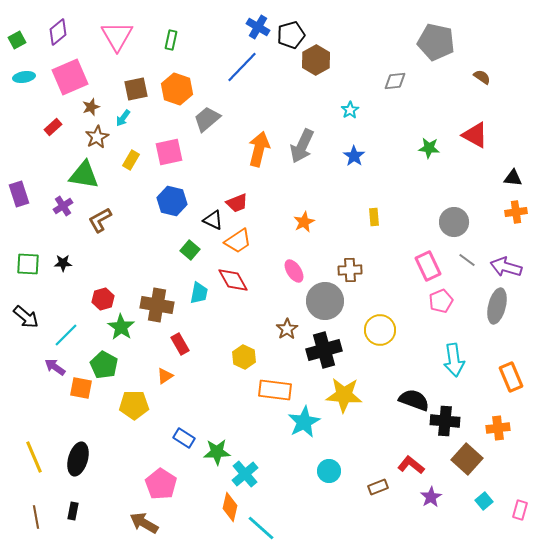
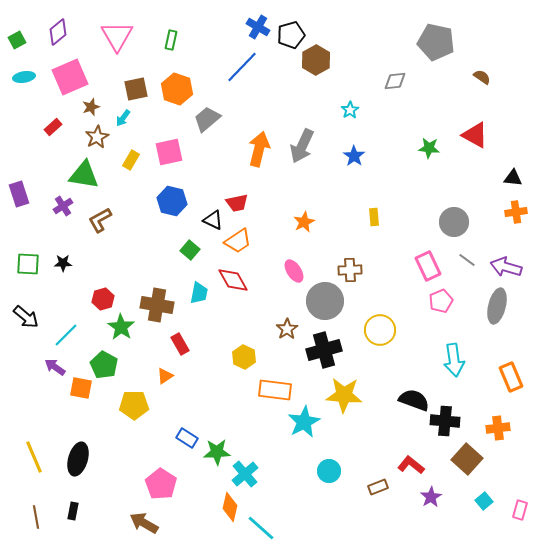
red trapezoid at (237, 203): rotated 10 degrees clockwise
blue rectangle at (184, 438): moved 3 px right
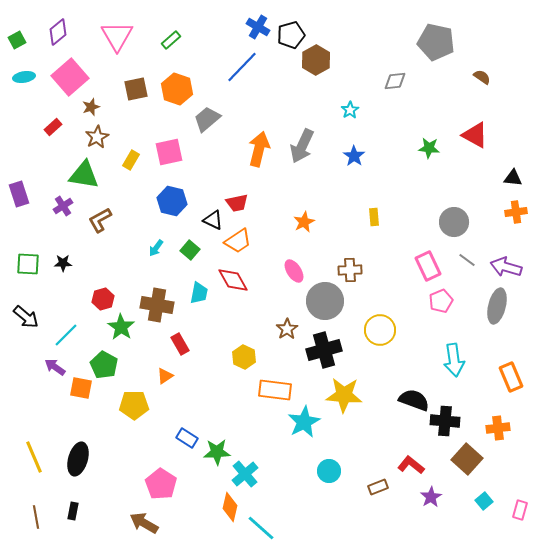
green rectangle at (171, 40): rotated 36 degrees clockwise
pink square at (70, 77): rotated 18 degrees counterclockwise
cyan arrow at (123, 118): moved 33 px right, 130 px down
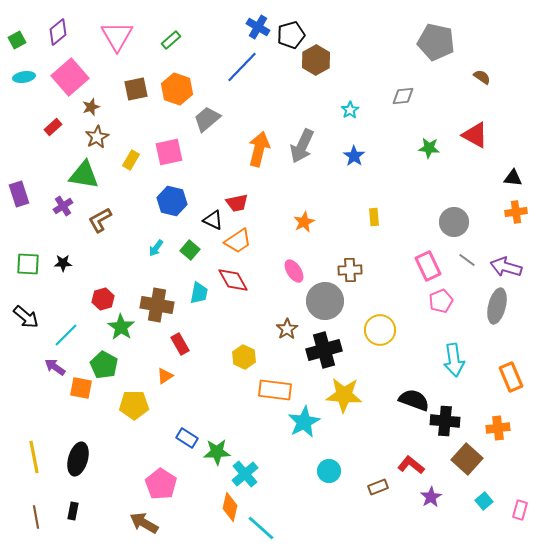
gray diamond at (395, 81): moved 8 px right, 15 px down
yellow line at (34, 457): rotated 12 degrees clockwise
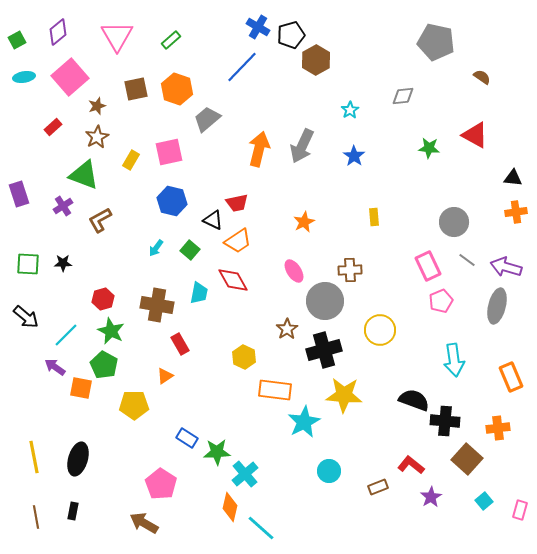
brown star at (91, 107): moved 6 px right, 1 px up
green triangle at (84, 175): rotated 12 degrees clockwise
green star at (121, 327): moved 10 px left, 4 px down; rotated 8 degrees counterclockwise
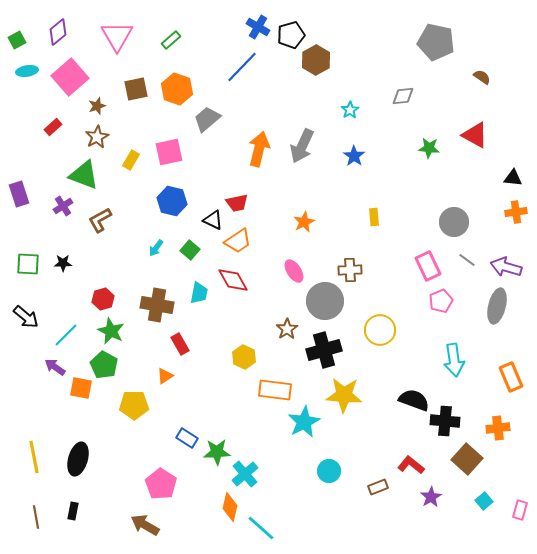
cyan ellipse at (24, 77): moved 3 px right, 6 px up
brown arrow at (144, 523): moved 1 px right, 2 px down
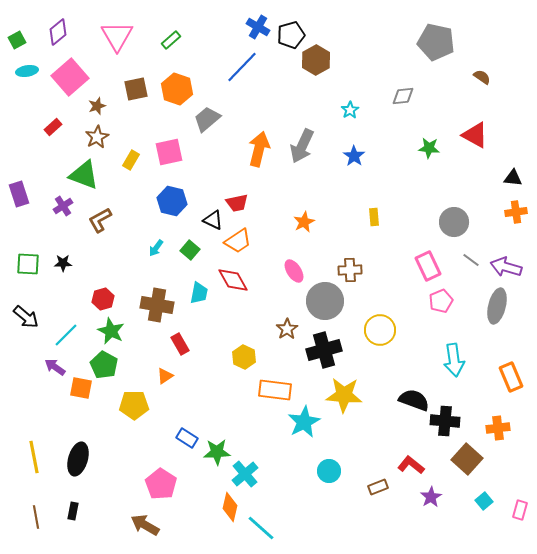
gray line at (467, 260): moved 4 px right
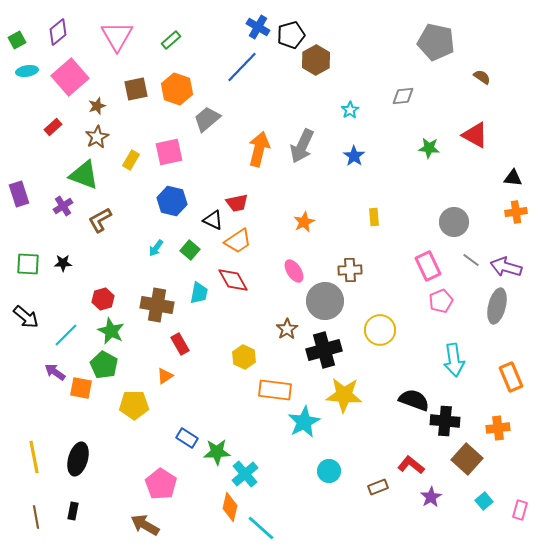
purple arrow at (55, 367): moved 5 px down
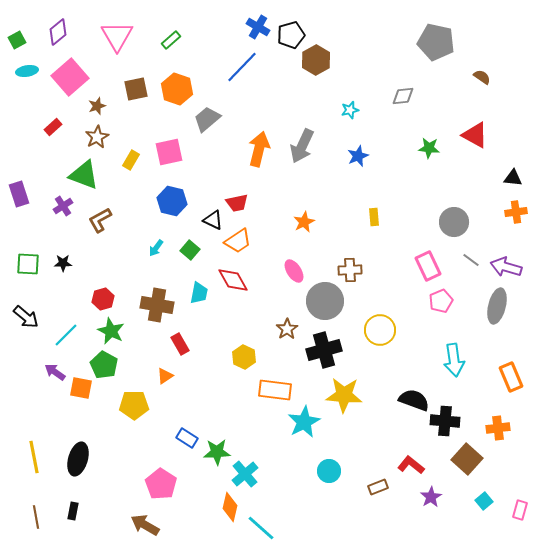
cyan star at (350, 110): rotated 18 degrees clockwise
blue star at (354, 156): moved 4 px right; rotated 15 degrees clockwise
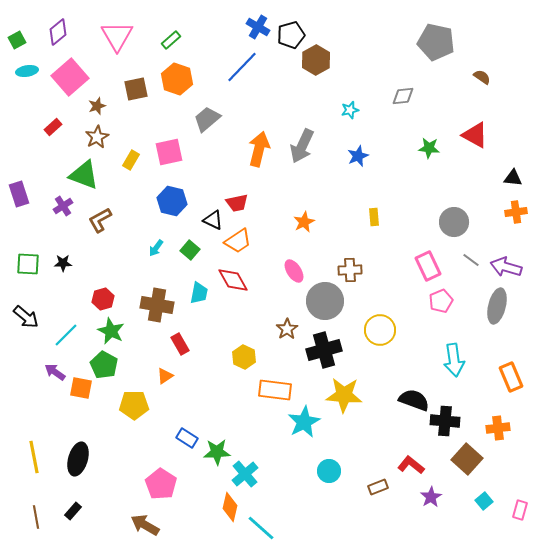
orange hexagon at (177, 89): moved 10 px up
black rectangle at (73, 511): rotated 30 degrees clockwise
